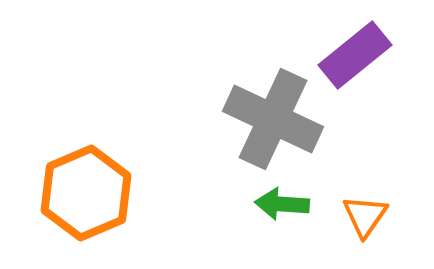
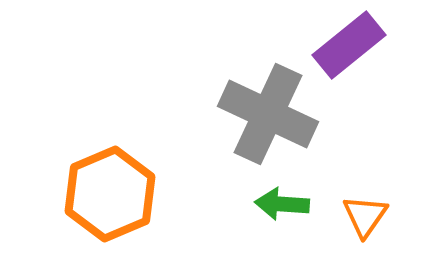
purple rectangle: moved 6 px left, 10 px up
gray cross: moved 5 px left, 5 px up
orange hexagon: moved 24 px right, 1 px down
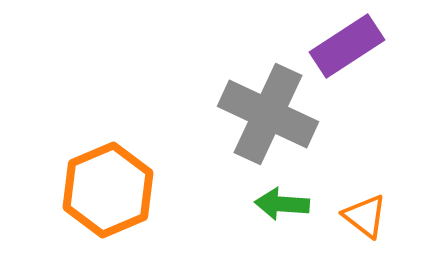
purple rectangle: moved 2 px left, 1 px down; rotated 6 degrees clockwise
orange hexagon: moved 2 px left, 4 px up
orange triangle: rotated 27 degrees counterclockwise
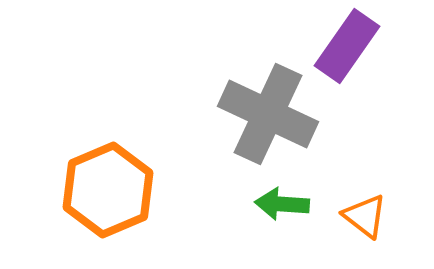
purple rectangle: rotated 22 degrees counterclockwise
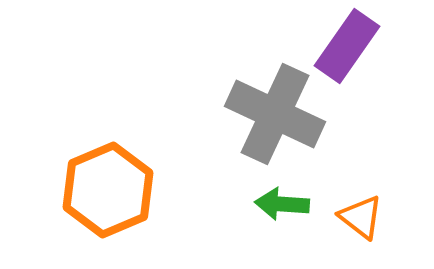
gray cross: moved 7 px right
orange triangle: moved 4 px left, 1 px down
